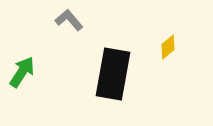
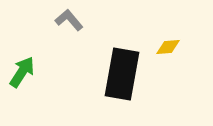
yellow diamond: rotated 35 degrees clockwise
black rectangle: moved 9 px right
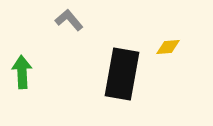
green arrow: rotated 36 degrees counterclockwise
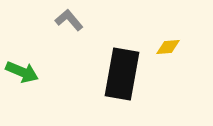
green arrow: rotated 116 degrees clockwise
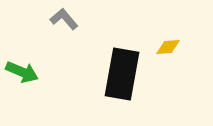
gray L-shape: moved 5 px left, 1 px up
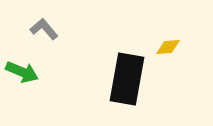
gray L-shape: moved 20 px left, 10 px down
black rectangle: moved 5 px right, 5 px down
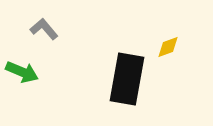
yellow diamond: rotated 15 degrees counterclockwise
